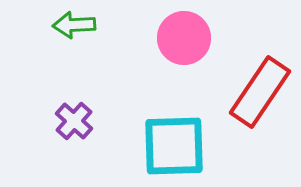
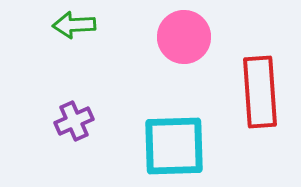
pink circle: moved 1 px up
red rectangle: rotated 38 degrees counterclockwise
purple cross: rotated 24 degrees clockwise
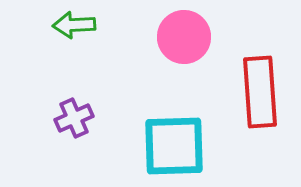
purple cross: moved 3 px up
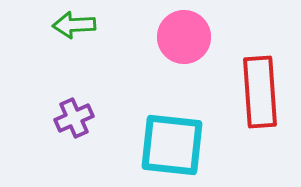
cyan square: moved 2 px left, 1 px up; rotated 8 degrees clockwise
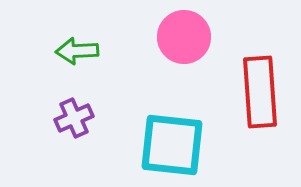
green arrow: moved 3 px right, 26 px down
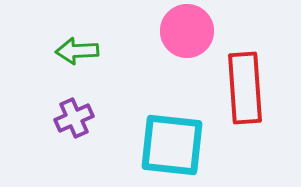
pink circle: moved 3 px right, 6 px up
red rectangle: moved 15 px left, 4 px up
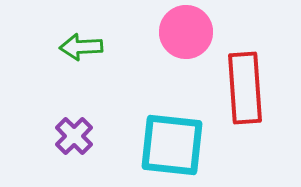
pink circle: moved 1 px left, 1 px down
green arrow: moved 4 px right, 4 px up
purple cross: moved 18 px down; rotated 21 degrees counterclockwise
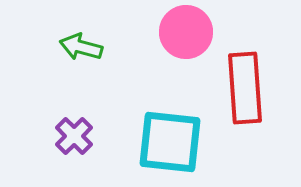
green arrow: rotated 18 degrees clockwise
cyan square: moved 2 px left, 3 px up
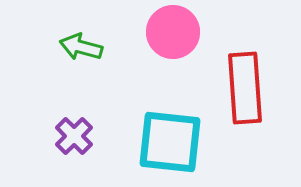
pink circle: moved 13 px left
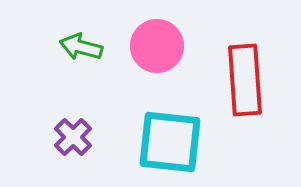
pink circle: moved 16 px left, 14 px down
red rectangle: moved 8 px up
purple cross: moved 1 px left, 1 px down
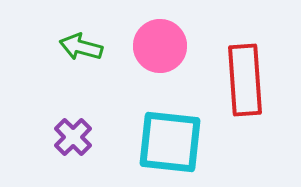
pink circle: moved 3 px right
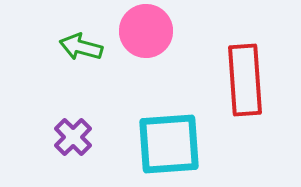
pink circle: moved 14 px left, 15 px up
cyan square: moved 1 px left, 2 px down; rotated 10 degrees counterclockwise
